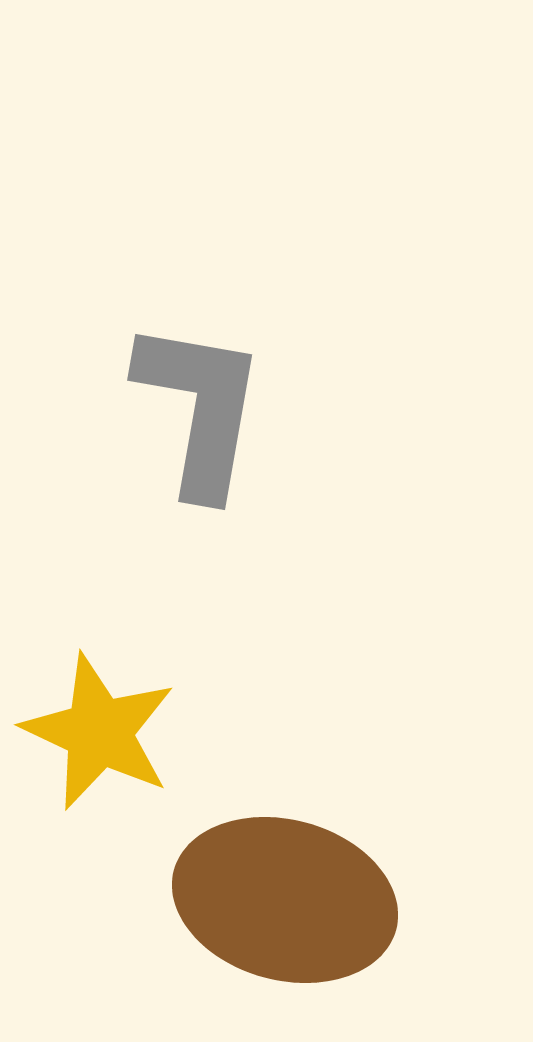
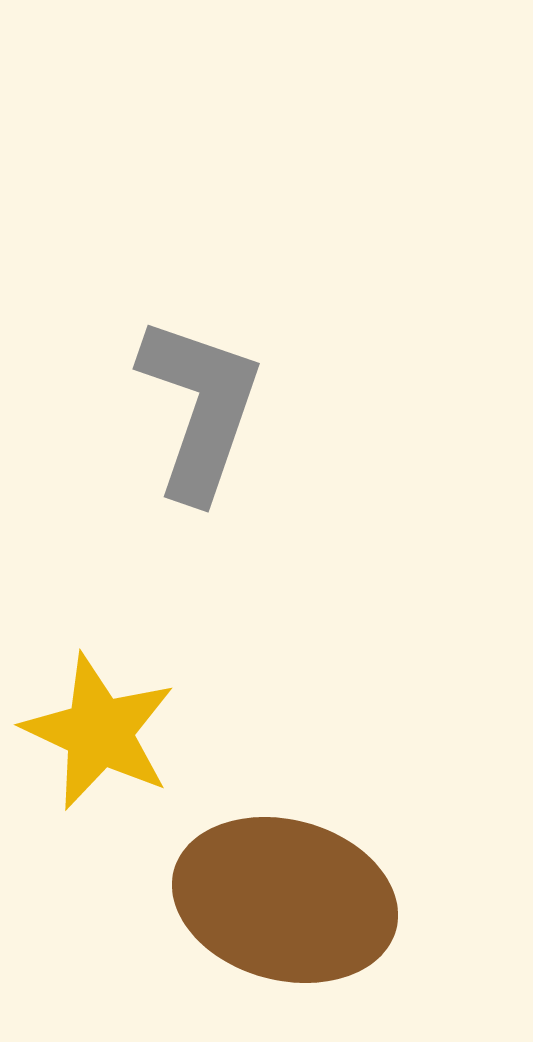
gray L-shape: rotated 9 degrees clockwise
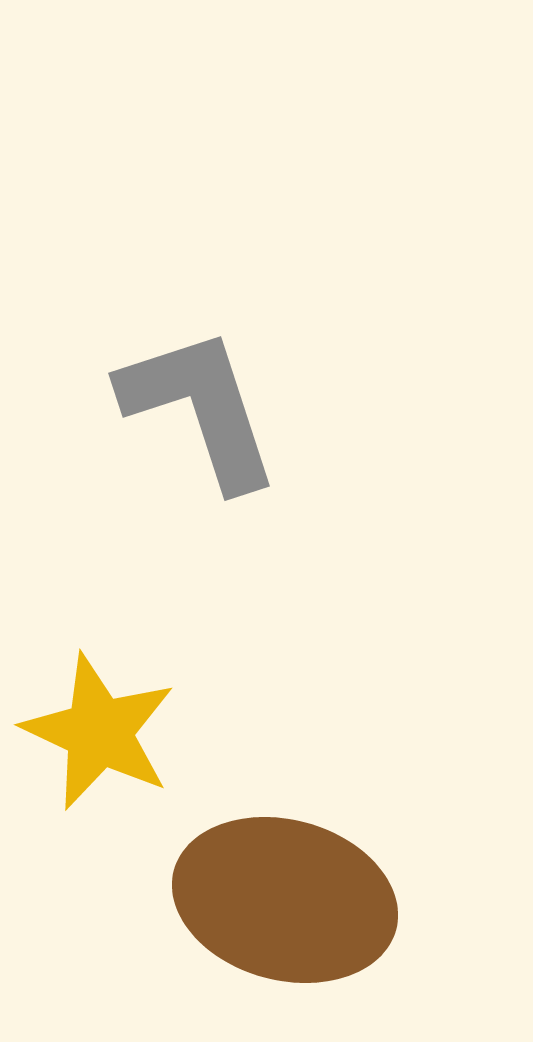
gray L-shape: rotated 37 degrees counterclockwise
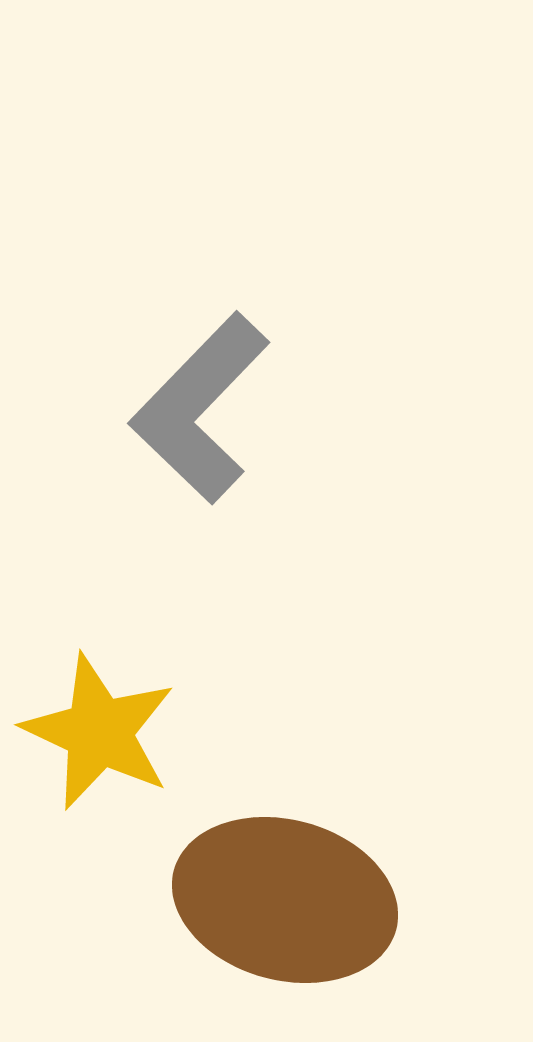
gray L-shape: rotated 118 degrees counterclockwise
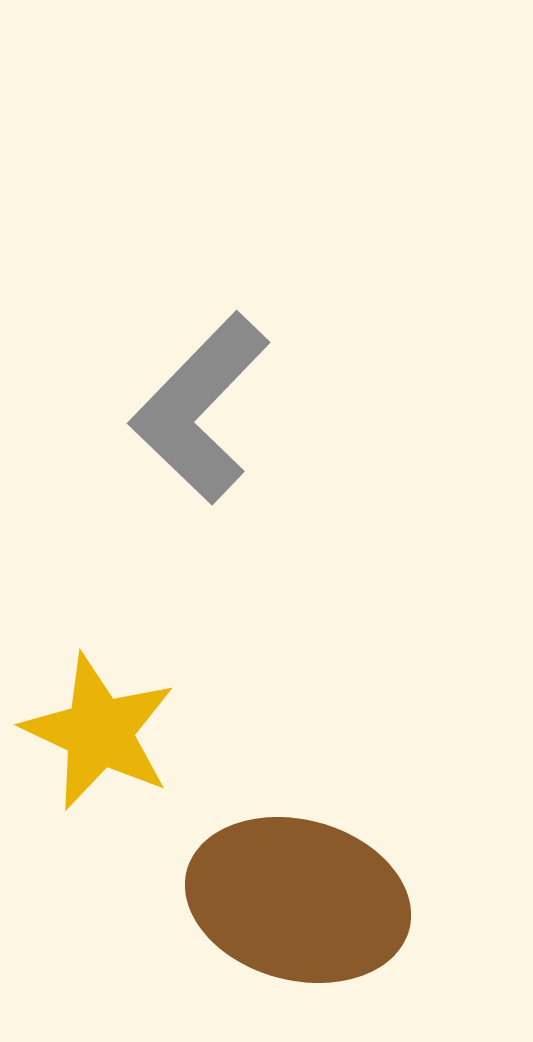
brown ellipse: moved 13 px right
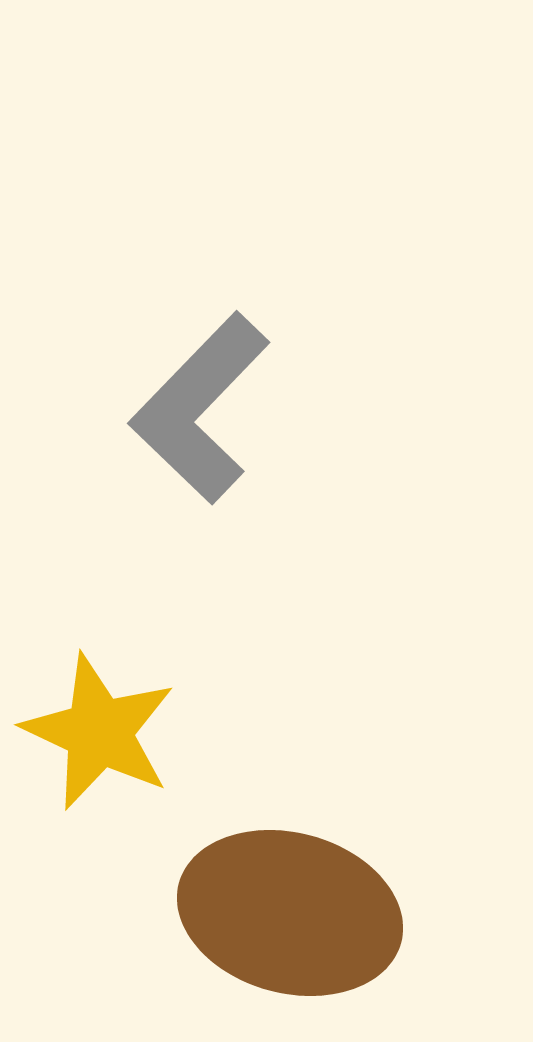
brown ellipse: moved 8 px left, 13 px down
